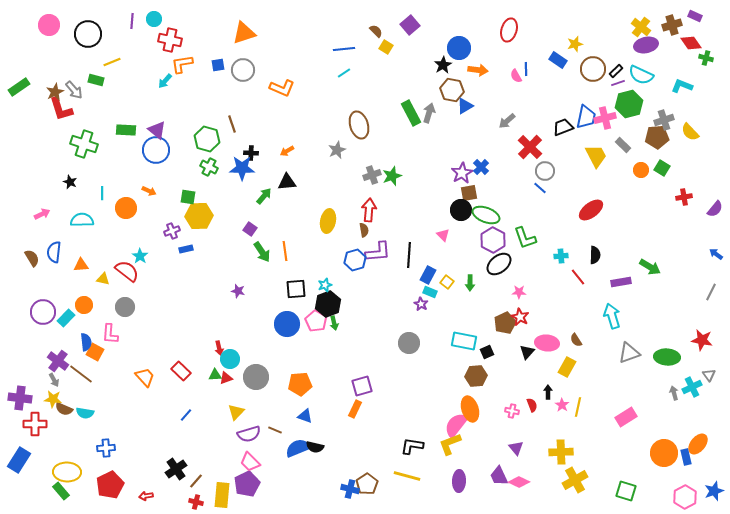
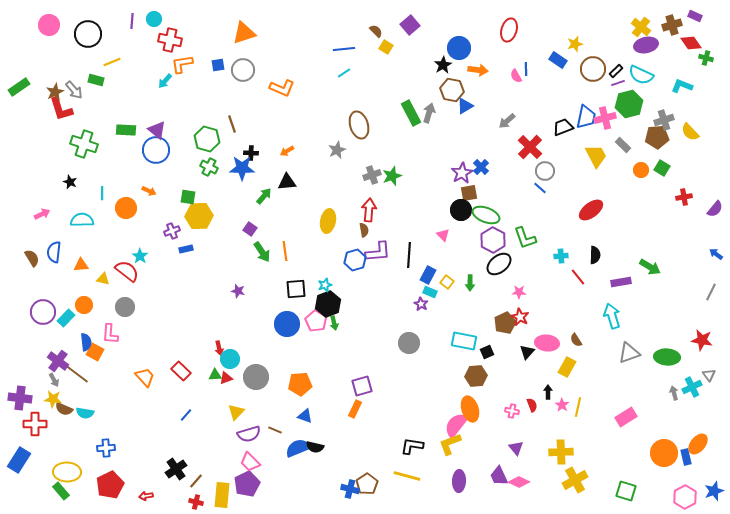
brown line at (81, 374): moved 4 px left
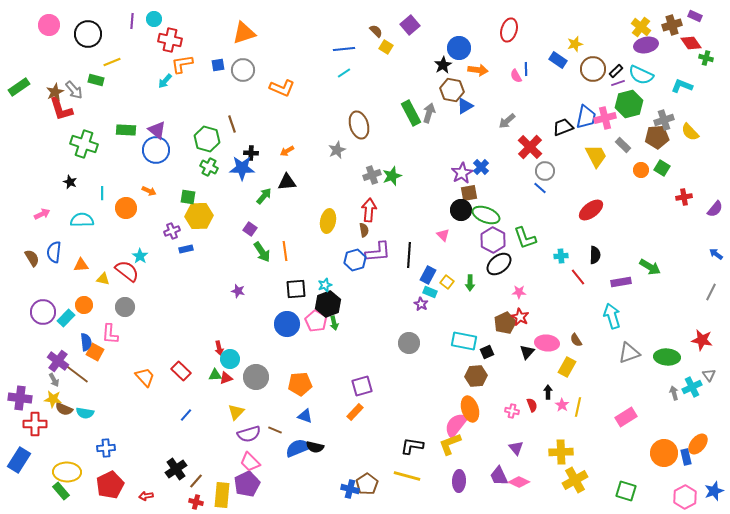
orange rectangle at (355, 409): moved 3 px down; rotated 18 degrees clockwise
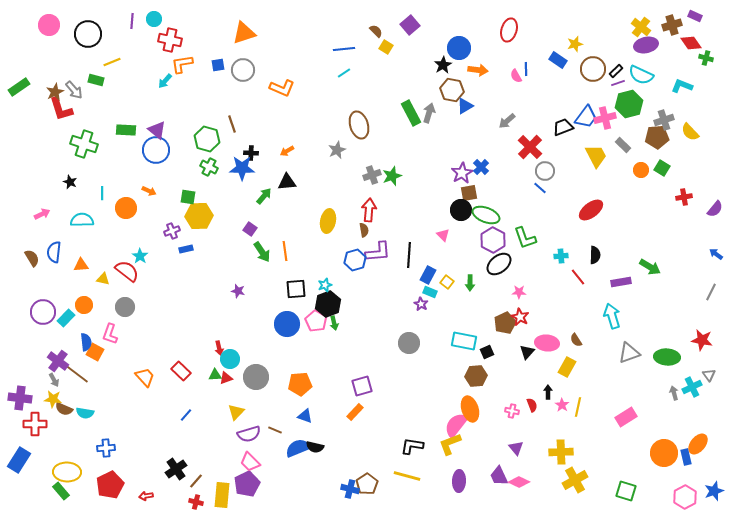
blue trapezoid at (586, 117): rotated 25 degrees clockwise
pink L-shape at (110, 334): rotated 15 degrees clockwise
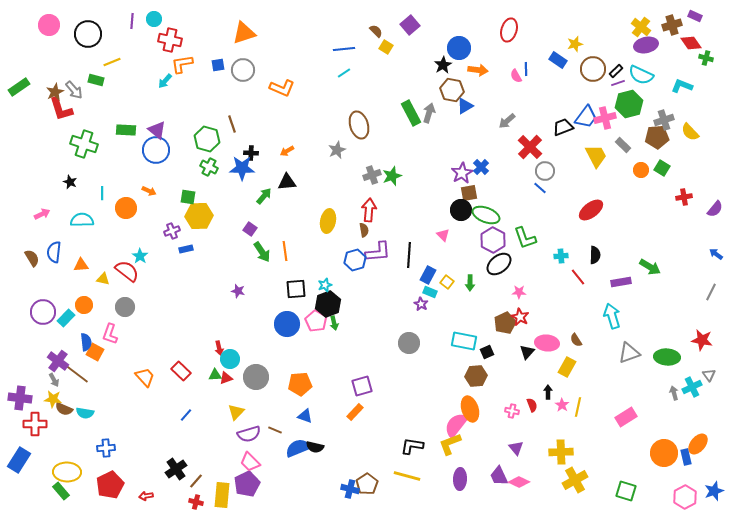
purple ellipse at (459, 481): moved 1 px right, 2 px up
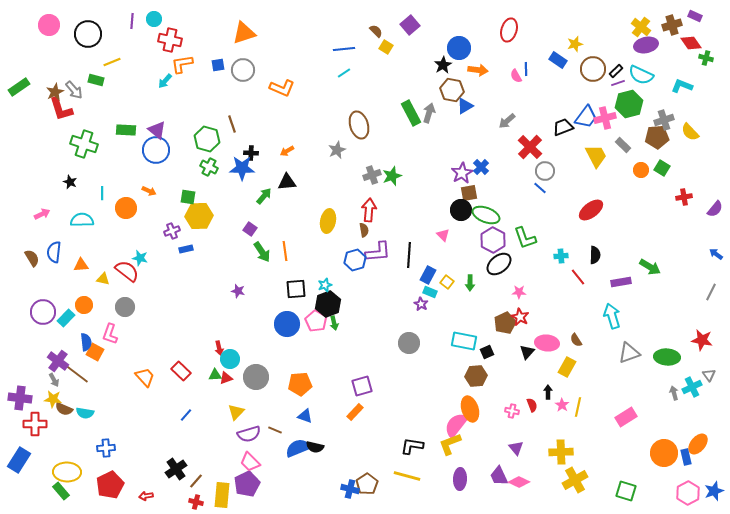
cyan star at (140, 256): moved 2 px down; rotated 21 degrees counterclockwise
pink hexagon at (685, 497): moved 3 px right, 4 px up
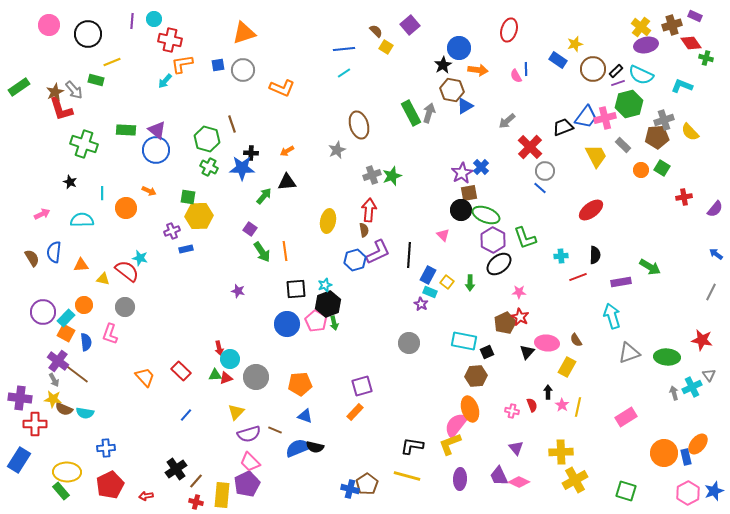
purple L-shape at (378, 252): rotated 20 degrees counterclockwise
red line at (578, 277): rotated 72 degrees counterclockwise
orange square at (95, 352): moved 29 px left, 19 px up
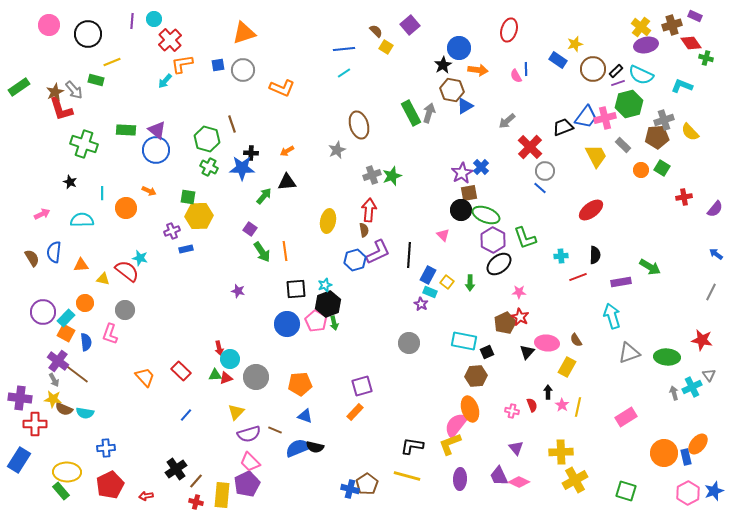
red cross at (170, 40): rotated 35 degrees clockwise
orange circle at (84, 305): moved 1 px right, 2 px up
gray circle at (125, 307): moved 3 px down
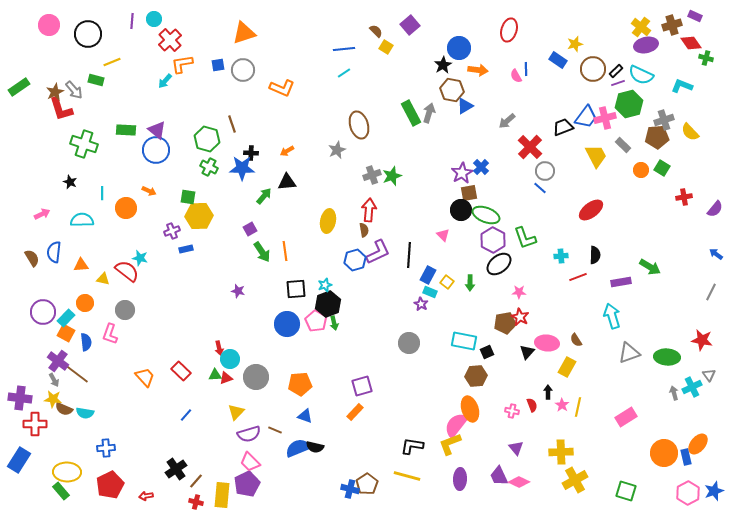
purple square at (250, 229): rotated 24 degrees clockwise
brown pentagon at (505, 323): rotated 15 degrees clockwise
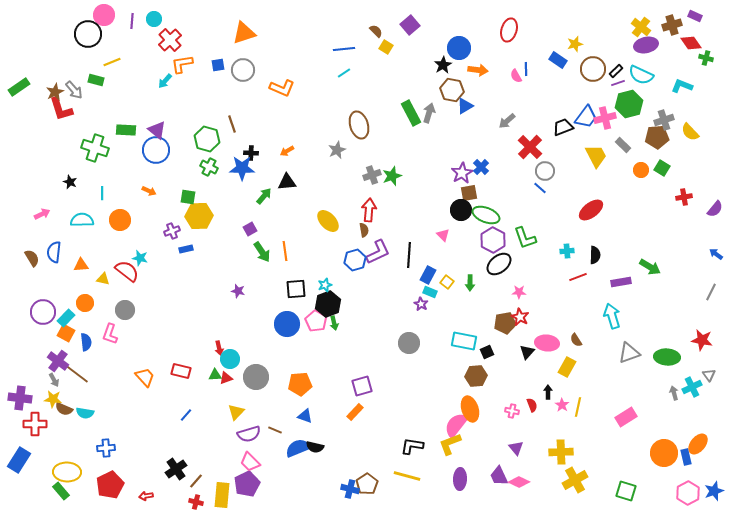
pink circle at (49, 25): moved 55 px right, 10 px up
green cross at (84, 144): moved 11 px right, 4 px down
orange circle at (126, 208): moved 6 px left, 12 px down
yellow ellipse at (328, 221): rotated 55 degrees counterclockwise
cyan cross at (561, 256): moved 6 px right, 5 px up
red rectangle at (181, 371): rotated 30 degrees counterclockwise
